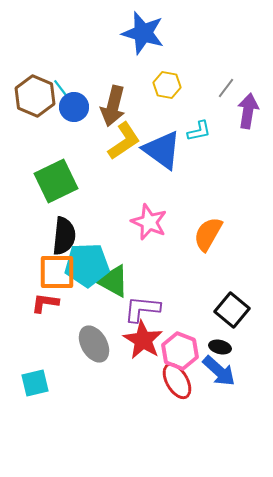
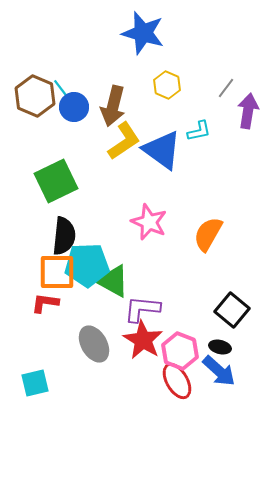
yellow hexagon: rotated 12 degrees clockwise
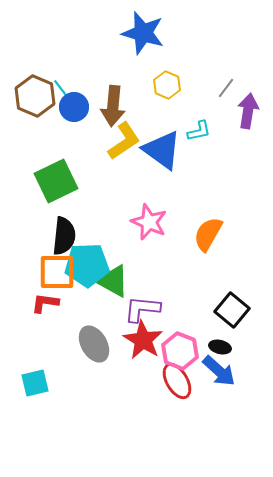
brown arrow: rotated 9 degrees counterclockwise
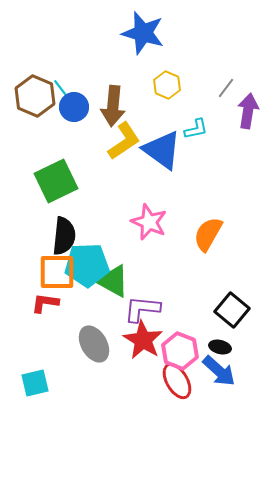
cyan L-shape: moved 3 px left, 2 px up
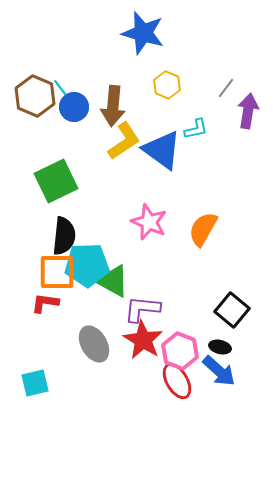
orange semicircle: moved 5 px left, 5 px up
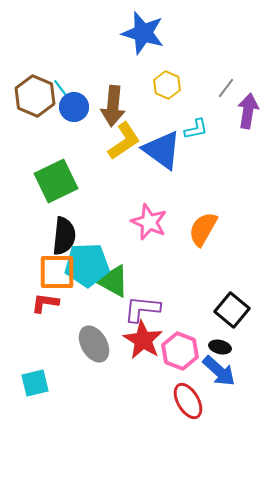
red ellipse: moved 11 px right, 20 px down
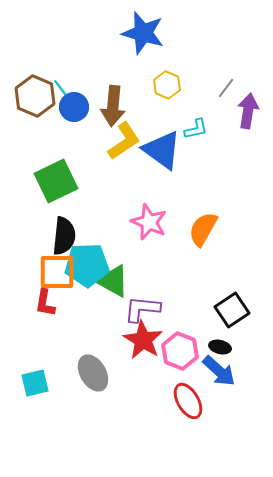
red L-shape: rotated 88 degrees counterclockwise
black square: rotated 16 degrees clockwise
gray ellipse: moved 1 px left, 29 px down
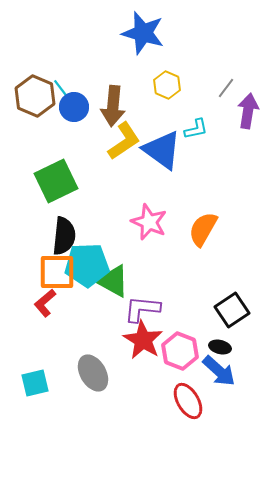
red L-shape: rotated 40 degrees clockwise
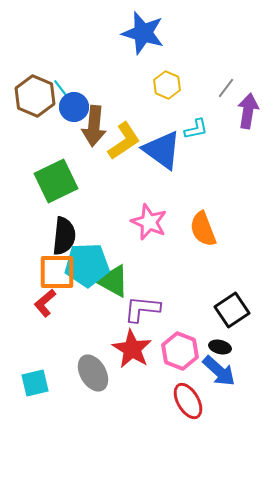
brown arrow: moved 19 px left, 20 px down
orange semicircle: rotated 51 degrees counterclockwise
red star: moved 11 px left, 9 px down
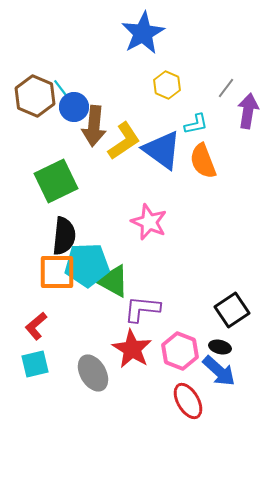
blue star: rotated 27 degrees clockwise
cyan L-shape: moved 5 px up
orange semicircle: moved 68 px up
red L-shape: moved 9 px left, 23 px down
cyan square: moved 19 px up
